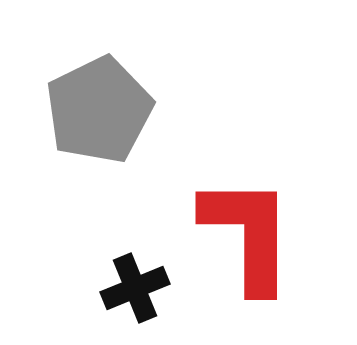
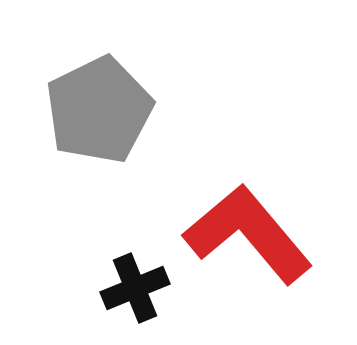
red L-shape: rotated 40 degrees counterclockwise
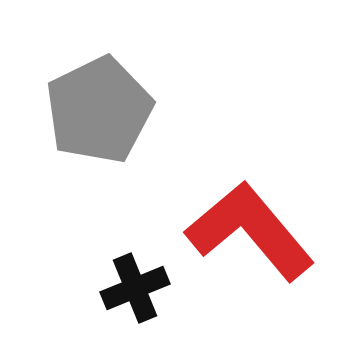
red L-shape: moved 2 px right, 3 px up
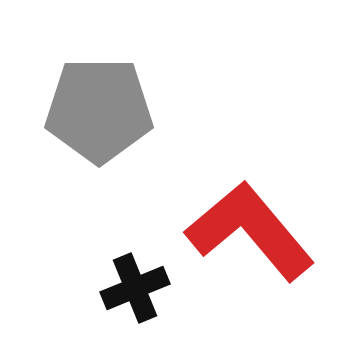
gray pentagon: rotated 26 degrees clockwise
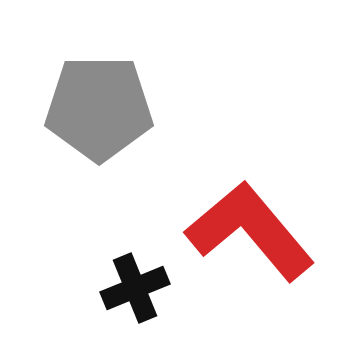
gray pentagon: moved 2 px up
